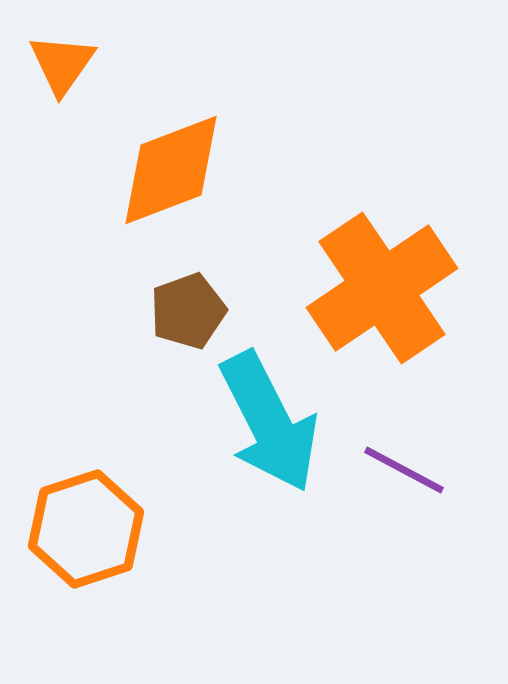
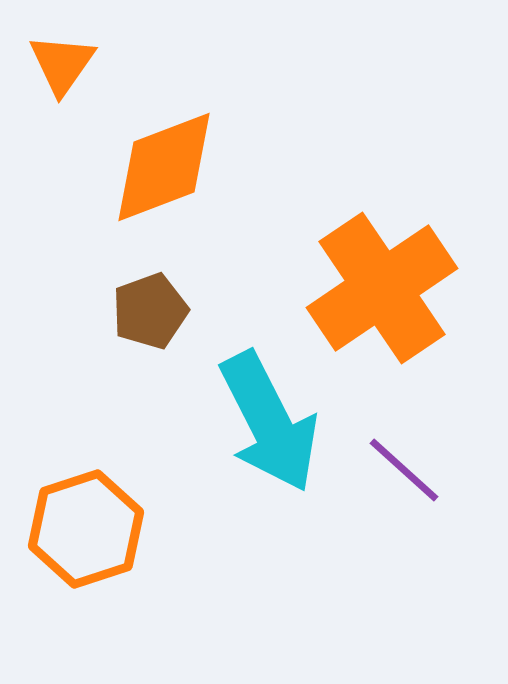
orange diamond: moved 7 px left, 3 px up
brown pentagon: moved 38 px left
purple line: rotated 14 degrees clockwise
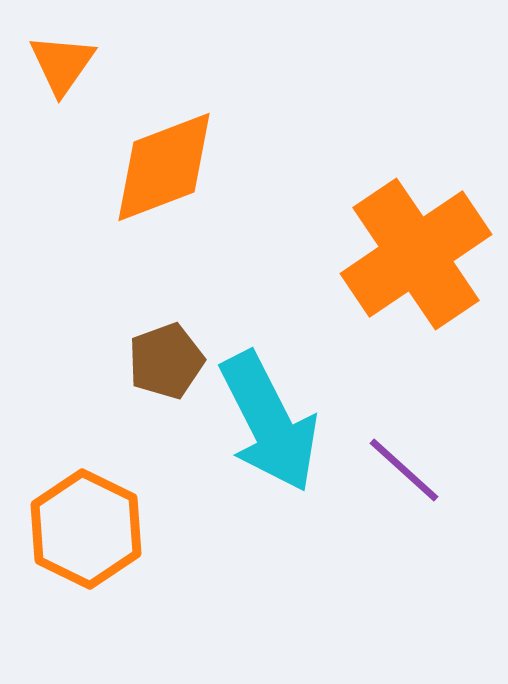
orange cross: moved 34 px right, 34 px up
brown pentagon: moved 16 px right, 50 px down
orange hexagon: rotated 16 degrees counterclockwise
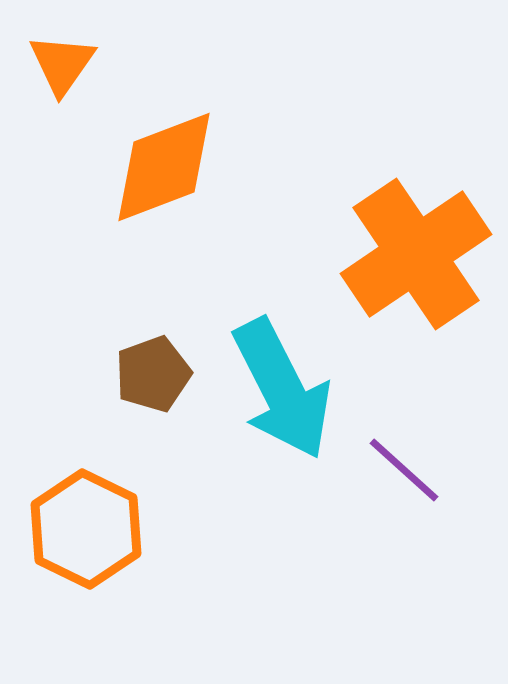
brown pentagon: moved 13 px left, 13 px down
cyan arrow: moved 13 px right, 33 px up
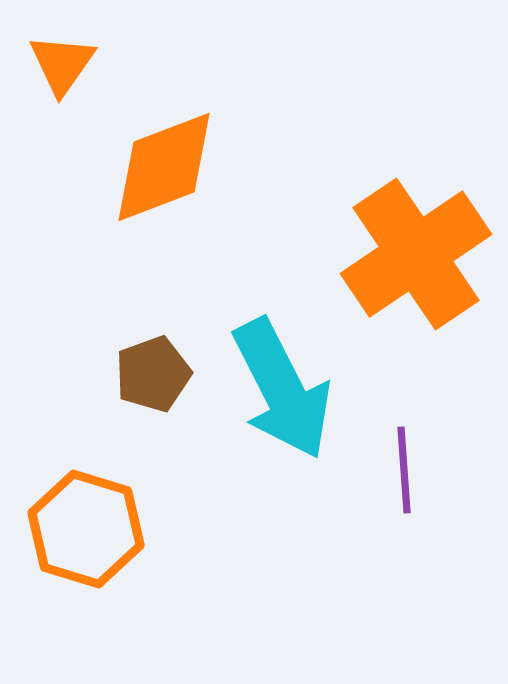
purple line: rotated 44 degrees clockwise
orange hexagon: rotated 9 degrees counterclockwise
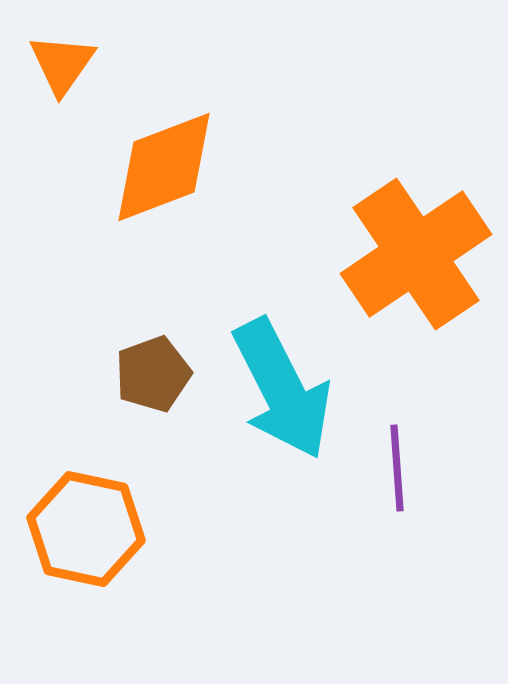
purple line: moved 7 px left, 2 px up
orange hexagon: rotated 5 degrees counterclockwise
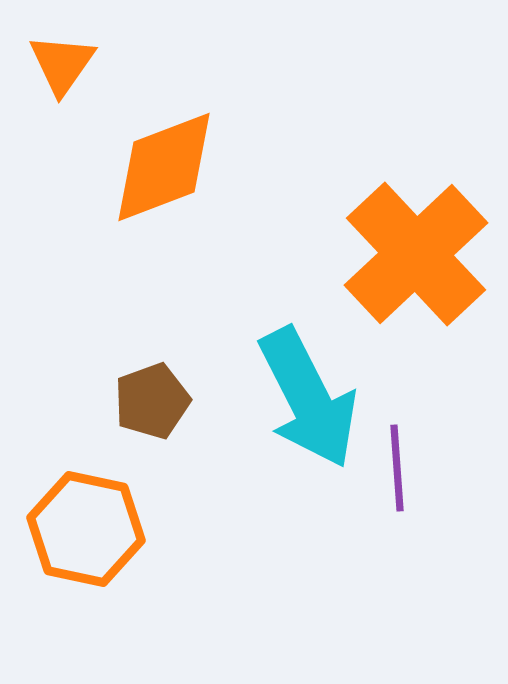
orange cross: rotated 9 degrees counterclockwise
brown pentagon: moved 1 px left, 27 px down
cyan arrow: moved 26 px right, 9 px down
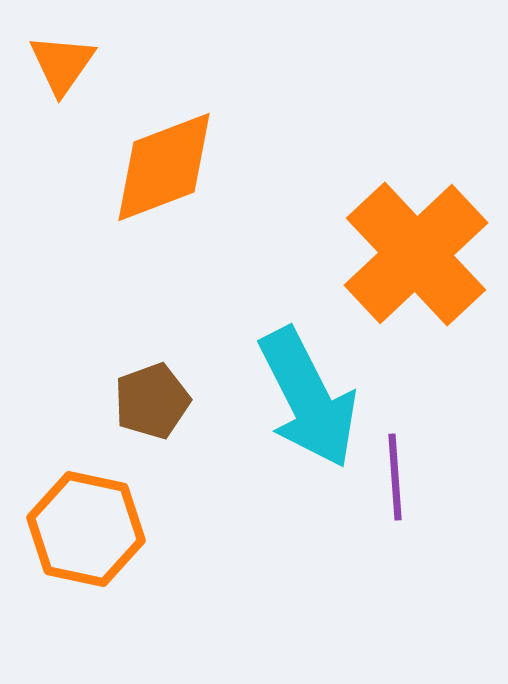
purple line: moved 2 px left, 9 px down
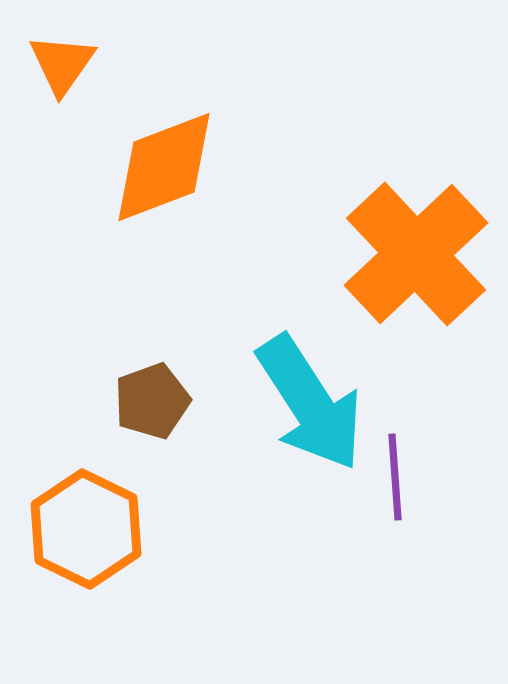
cyan arrow: moved 2 px right, 5 px down; rotated 6 degrees counterclockwise
orange hexagon: rotated 14 degrees clockwise
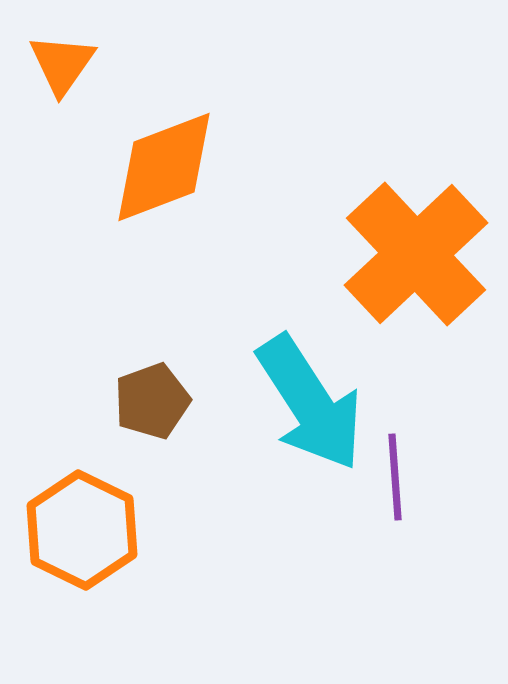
orange hexagon: moved 4 px left, 1 px down
